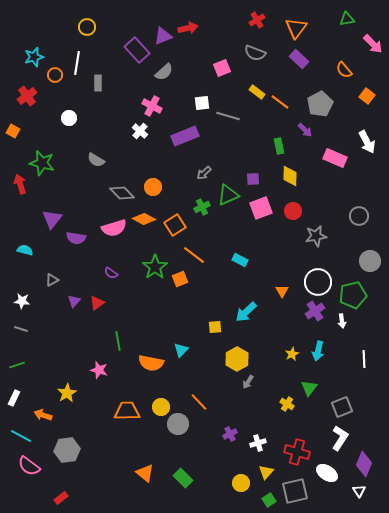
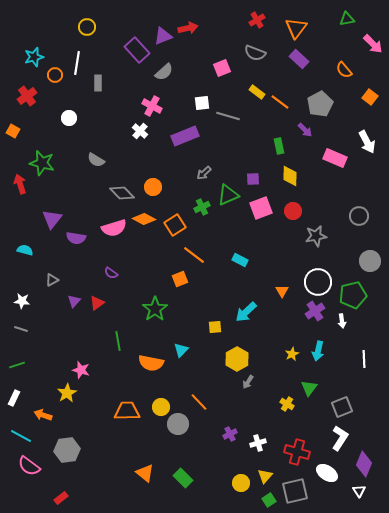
orange square at (367, 96): moved 3 px right, 1 px down
green star at (155, 267): moved 42 px down
pink star at (99, 370): moved 18 px left
yellow triangle at (266, 472): moved 1 px left, 4 px down
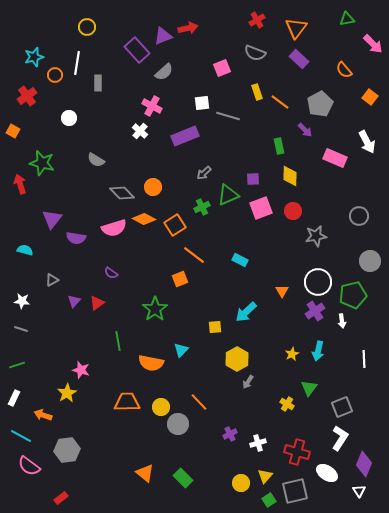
yellow rectangle at (257, 92): rotated 35 degrees clockwise
orange trapezoid at (127, 411): moved 9 px up
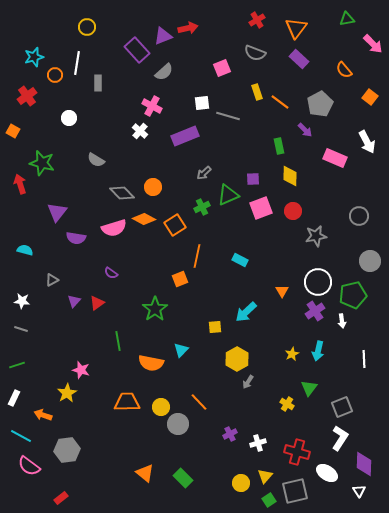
purple triangle at (52, 219): moved 5 px right, 7 px up
orange line at (194, 255): moved 3 px right, 1 px down; rotated 65 degrees clockwise
purple diamond at (364, 464): rotated 20 degrees counterclockwise
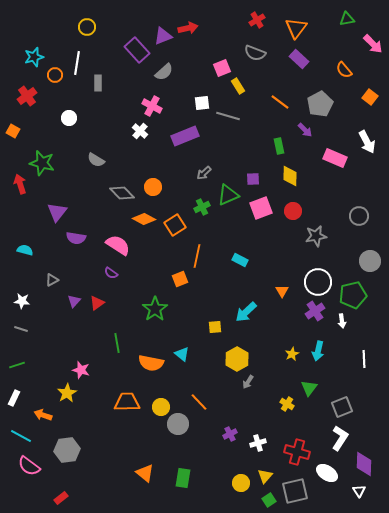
yellow rectangle at (257, 92): moved 19 px left, 6 px up; rotated 14 degrees counterclockwise
pink semicircle at (114, 228): moved 4 px right, 17 px down; rotated 130 degrees counterclockwise
green line at (118, 341): moved 1 px left, 2 px down
cyan triangle at (181, 350): moved 1 px right, 4 px down; rotated 35 degrees counterclockwise
green rectangle at (183, 478): rotated 54 degrees clockwise
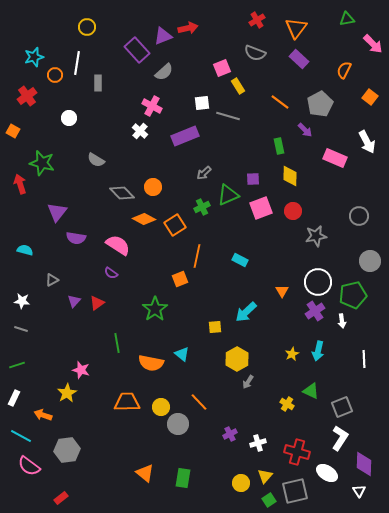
orange semicircle at (344, 70): rotated 66 degrees clockwise
green triangle at (309, 388): moved 2 px right, 3 px down; rotated 42 degrees counterclockwise
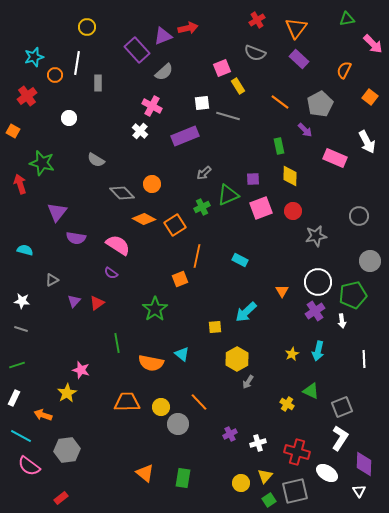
orange circle at (153, 187): moved 1 px left, 3 px up
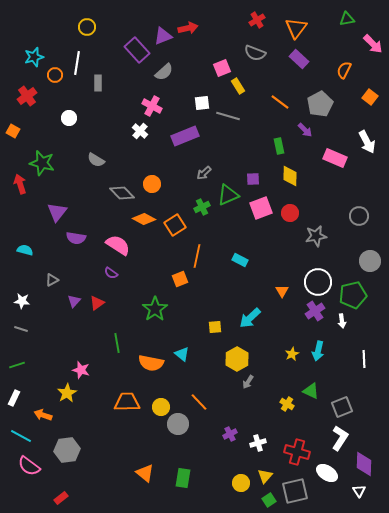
red circle at (293, 211): moved 3 px left, 2 px down
cyan arrow at (246, 312): moved 4 px right, 6 px down
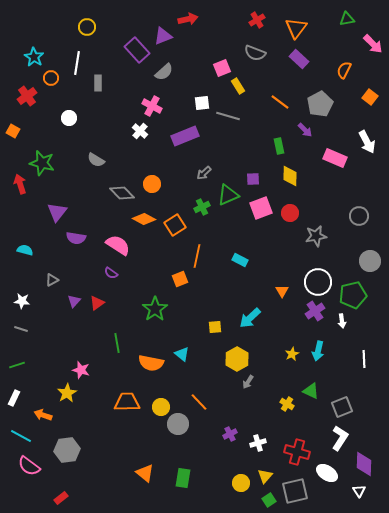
red arrow at (188, 28): moved 9 px up
cyan star at (34, 57): rotated 24 degrees counterclockwise
orange circle at (55, 75): moved 4 px left, 3 px down
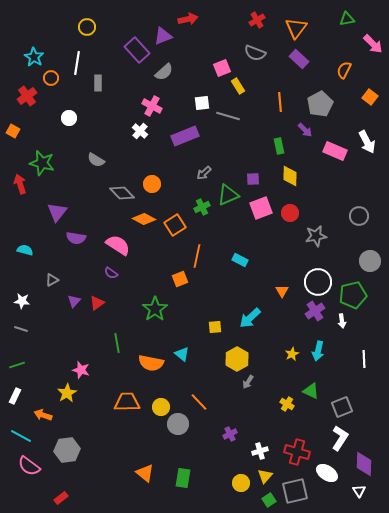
orange line at (280, 102): rotated 48 degrees clockwise
pink rectangle at (335, 158): moved 7 px up
white rectangle at (14, 398): moved 1 px right, 2 px up
white cross at (258, 443): moved 2 px right, 8 px down
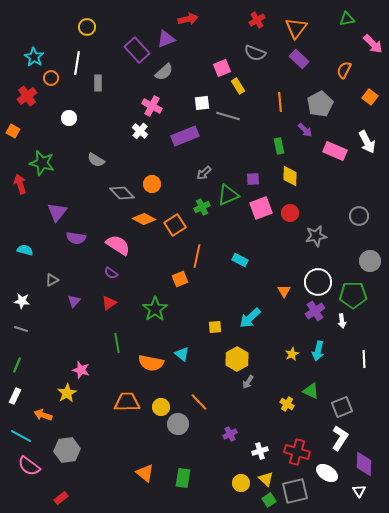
purple triangle at (163, 36): moved 3 px right, 3 px down
orange triangle at (282, 291): moved 2 px right
green pentagon at (353, 295): rotated 12 degrees clockwise
red triangle at (97, 303): moved 12 px right
green line at (17, 365): rotated 49 degrees counterclockwise
yellow triangle at (265, 476): moved 1 px right, 3 px down; rotated 28 degrees counterclockwise
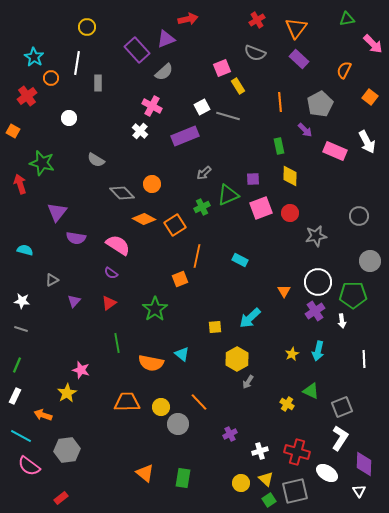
white square at (202, 103): moved 4 px down; rotated 21 degrees counterclockwise
